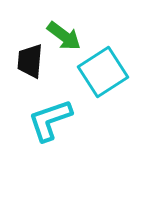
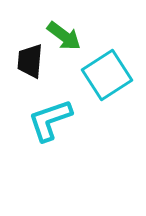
cyan square: moved 4 px right, 3 px down
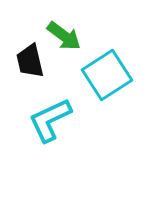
black trapezoid: rotated 18 degrees counterclockwise
cyan L-shape: rotated 6 degrees counterclockwise
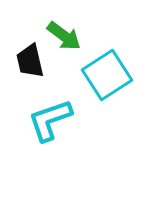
cyan L-shape: rotated 6 degrees clockwise
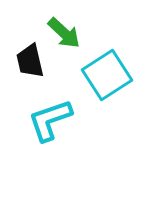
green arrow: moved 3 px up; rotated 6 degrees clockwise
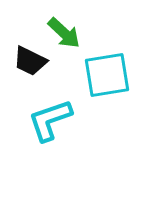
black trapezoid: rotated 51 degrees counterclockwise
cyan square: rotated 24 degrees clockwise
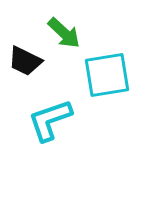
black trapezoid: moved 5 px left
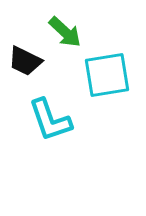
green arrow: moved 1 px right, 1 px up
cyan L-shape: rotated 90 degrees counterclockwise
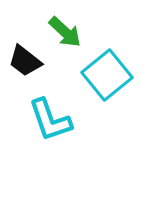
black trapezoid: rotated 12 degrees clockwise
cyan square: rotated 30 degrees counterclockwise
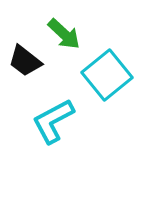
green arrow: moved 1 px left, 2 px down
cyan L-shape: moved 3 px right, 1 px down; rotated 81 degrees clockwise
